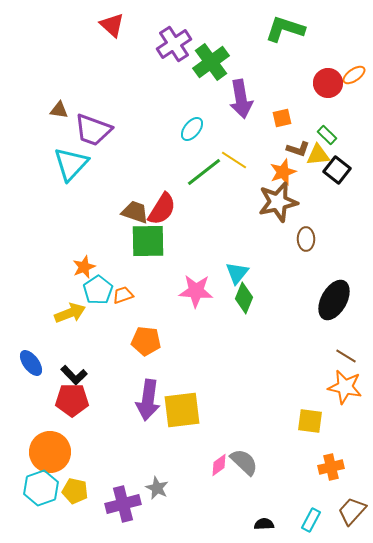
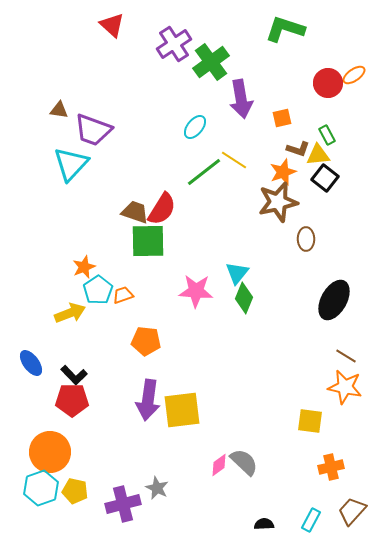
cyan ellipse at (192, 129): moved 3 px right, 2 px up
green rectangle at (327, 135): rotated 18 degrees clockwise
black square at (337, 170): moved 12 px left, 8 px down
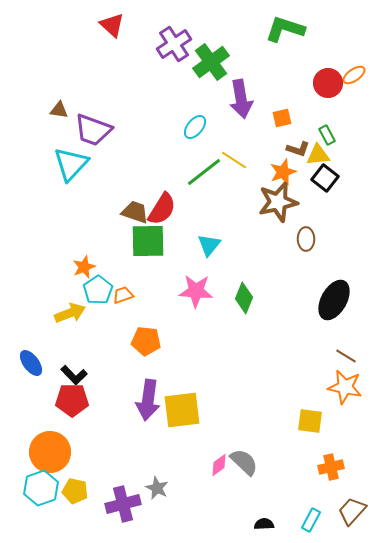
cyan triangle at (237, 273): moved 28 px left, 28 px up
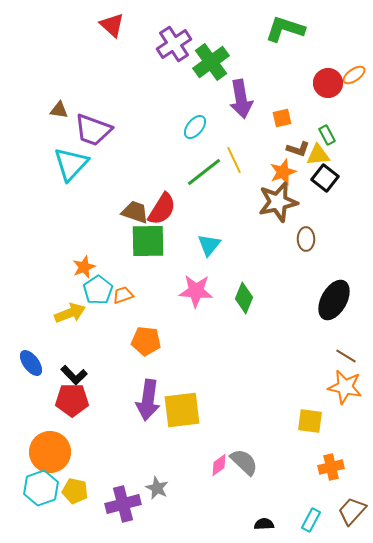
yellow line at (234, 160): rotated 32 degrees clockwise
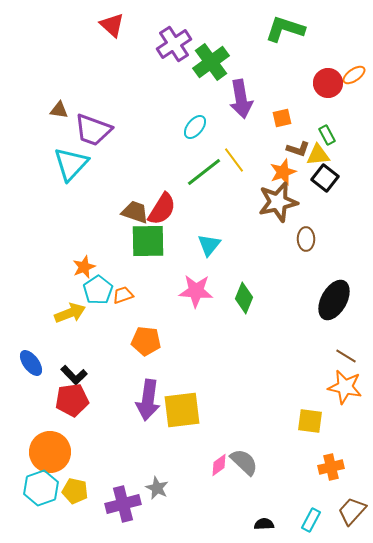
yellow line at (234, 160): rotated 12 degrees counterclockwise
red pentagon at (72, 400): rotated 8 degrees counterclockwise
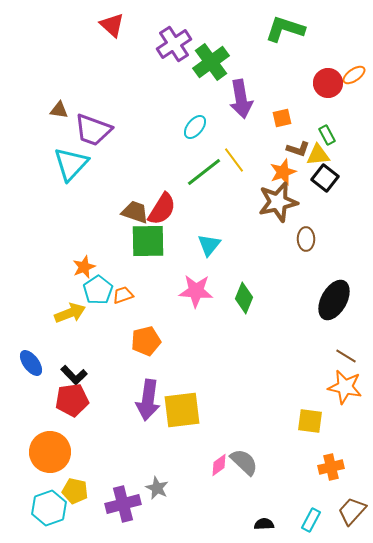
orange pentagon at (146, 341): rotated 20 degrees counterclockwise
cyan hexagon at (41, 488): moved 8 px right, 20 px down
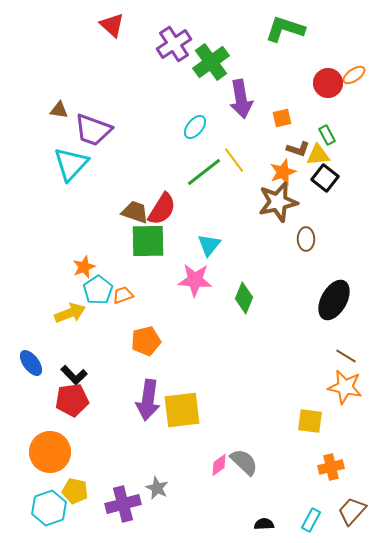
pink star at (196, 291): moved 1 px left, 11 px up
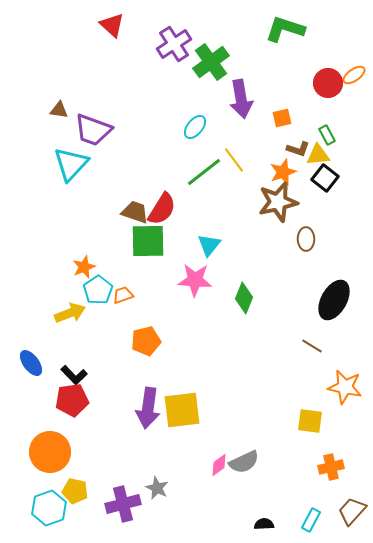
brown line at (346, 356): moved 34 px left, 10 px up
purple arrow at (148, 400): moved 8 px down
gray semicircle at (244, 462): rotated 112 degrees clockwise
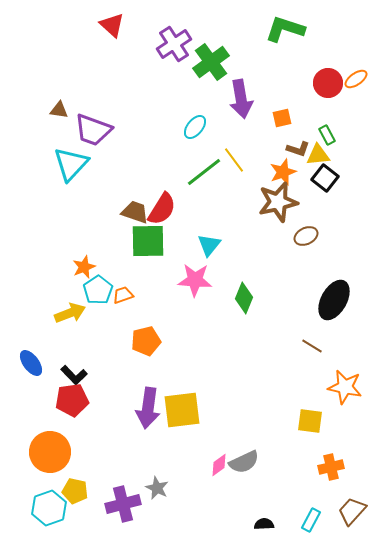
orange ellipse at (354, 75): moved 2 px right, 4 px down
brown ellipse at (306, 239): moved 3 px up; rotated 65 degrees clockwise
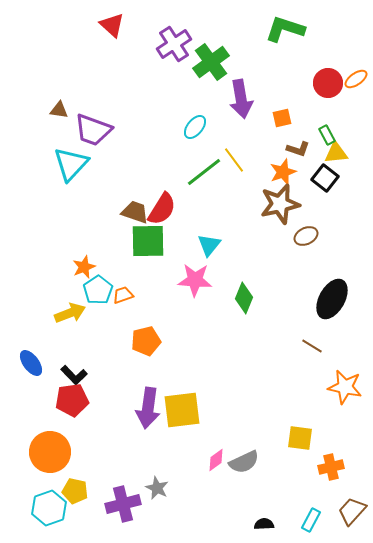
yellow triangle at (318, 155): moved 18 px right, 2 px up
brown star at (278, 202): moved 2 px right, 2 px down
black ellipse at (334, 300): moved 2 px left, 1 px up
yellow square at (310, 421): moved 10 px left, 17 px down
pink diamond at (219, 465): moved 3 px left, 5 px up
